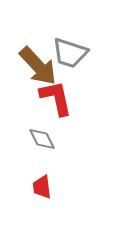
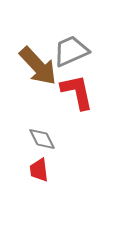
gray trapezoid: moved 1 px right, 2 px up; rotated 138 degrees clockwise
red L-shape: moved 21 px right, 6 px up
red trapezoid: moved 3 px left, 17 px up
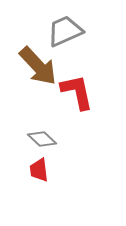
gray trapezoid: moved 6 px left, 20 px up
gray diamond: rotated 20 degrees counterclockwise
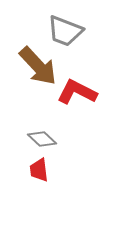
gray trapezoid: rotated 135 degrees counterclockwise
red L-shape: rotated 51 degrees counterclockwise
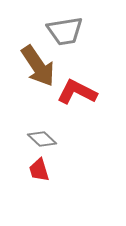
gray trapezoid: rotated 30 degrees counterclockwise
brown arrow: rotated 9 degrees clockwise
red trapezoid: rotated 10 degrees counterclockwise
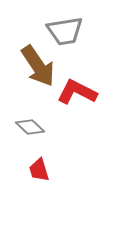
gray diamond: moved 12 px left, 12 px up
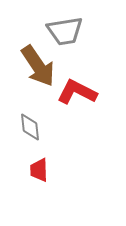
gray diamond: rotated 40 degrees clockwise
red trapezoid: rotated 15 degrees clockwise
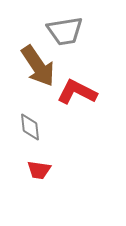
red trapezoid: rotated 80 degrees counterclockwise
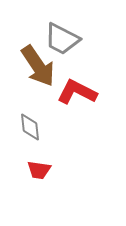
gray trapezoid: moved 3 px left, 8 px down; rotated 36 degrees clockwise
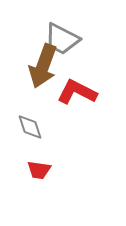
brown arrow: moved 5 px right; rotated 54 degrees clockwise
gray diamond: rotated 12 degrees counterclockwise
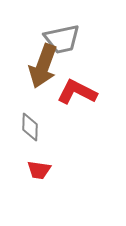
gray trapezoid: rotated 39 degrees counterclockwise
gray diamond: rotated 20 degrees clockwise
